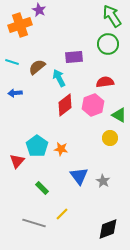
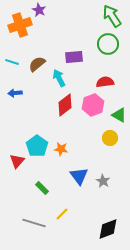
brown semicircle: moved 3 px up
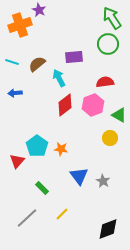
green arrow: moved 2 px down
gray line: moved 7 px left, 5 px up; rotated 60 degrees counterclockwise
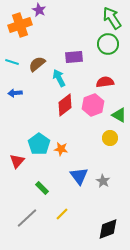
cyan pentagon: moved 2 px right, 2 px up
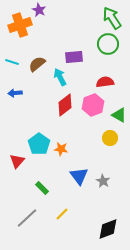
cyan arrow: moved 1 px right, 1 px up
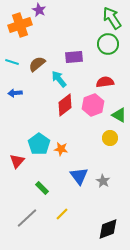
cyan arrow: moved 1 px left, 2 px down; rotated 12 degrees counterclockwise
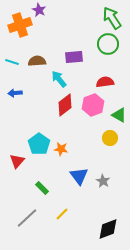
brown semicircle: moved 3 px up; rotated 36 degrees clockwise
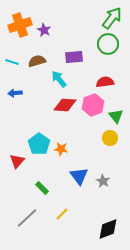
purple star: moved 5 px right, 20 px down
green arrow: rotated 70 degrees clockwise
brown semicircle: rotated 12 degrees counterclockwise
red diamond: rotated 40 degrees clockwise
green triangle: moved 3 px left, 1 px down; rotated 21 degrees clockwise
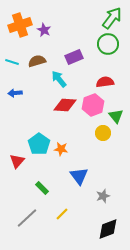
purple rectangle: rotated 18 degrees counterclockwise
yellow circle: moved 7 px left, 5 px up
gray star: moved 15 px down; rotated 24 degrees clockwise
